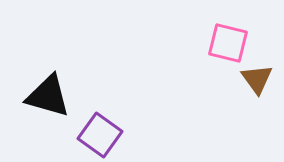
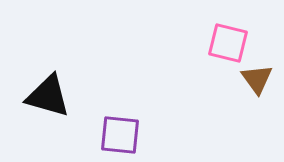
purple square: moved 20 px right; rotated 30 degrees counterclockwise
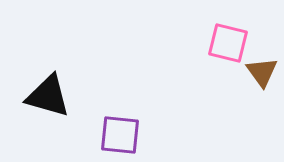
brown triangle: moved 5 px right, 7 px up
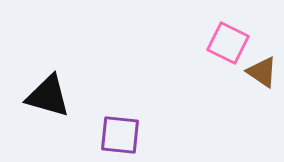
pink square: rotated 12 degrees clockwise
brown triangle: rotated 20 degrees counterclockwise
